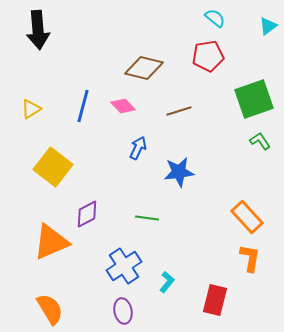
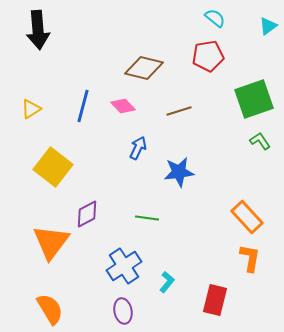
orange triangle: rotated 30 degrees counterclockwise
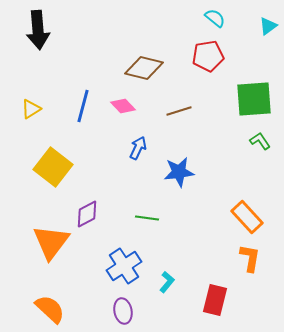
green square: rotated 15 degrees clockwise
orange semicircle: rotated 16 degrees counterclockwise
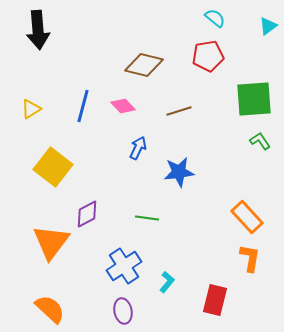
brown diamond: moved 3 px up
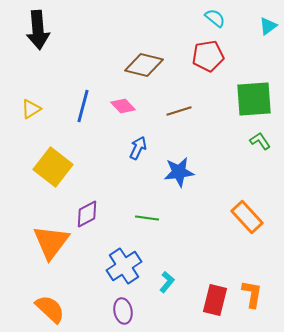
orange L-shape: moved 2 px right, 36 px down
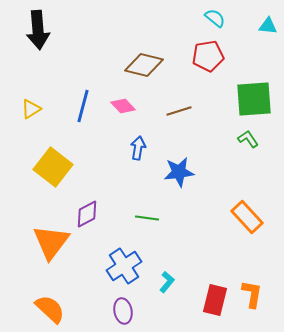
cyan triangle: rotated 42 degrees clockwise
green L-shape: moved 12 px left, 2 px up
blue arrow: rotated 15 degrees counterclockwise
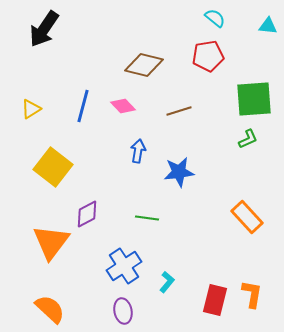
black arrow: moved 6 px right, 1 px up; rotated 39 degrees clockwise
green L-shape: rotated 100 degrees clockwise
blue arrow: moved 3 px down
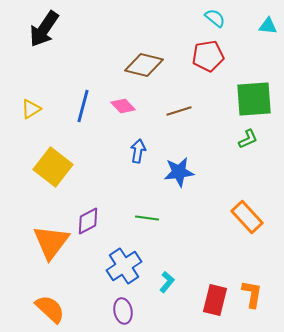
purple diamond: moved 1 px right, 7 px down
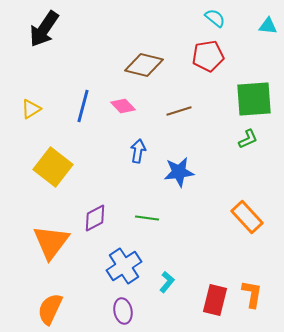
purple diamond: moved 7 px right, 3 px up
orange semicircle: rotated 108 degrees counterclockwise
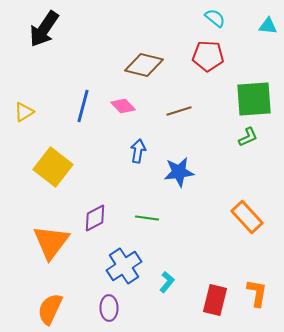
red pentagon: rotated 12 degrees clockwise
yellow triangle: moved 7 px left, 3 px down
green L-shape: moved 2 px up
orange L-shape: moved 5 px right, 1 px up
purple ellipse: moved 14 px left, 3 px up; rotated 10 degrees clockwise
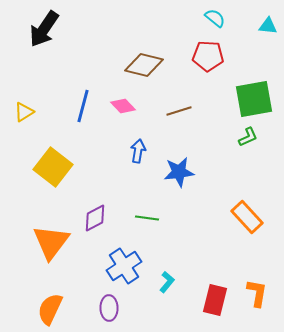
green square: rotated 6 degrees counterclockwise
